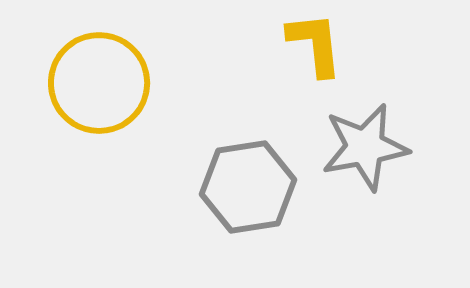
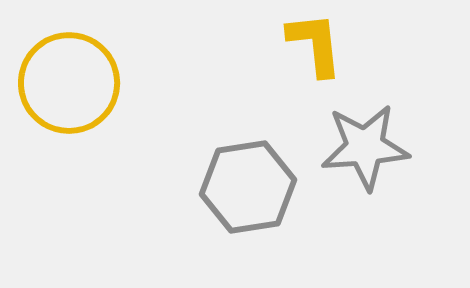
yellow circle: moved 30 px left
gray star: rotated 6 degrees clockwise
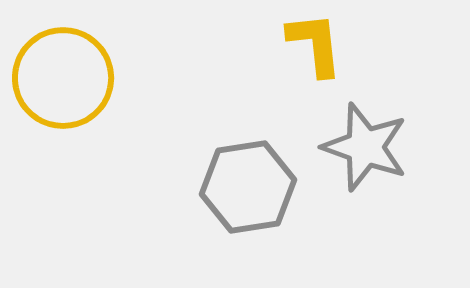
yellow circle: moved 6 px left, 5 px up
gray star: rotated 24 degrees clockwise
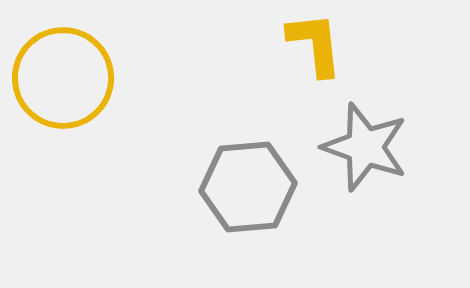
gray hexagon: rotated 4 degrees clockwise
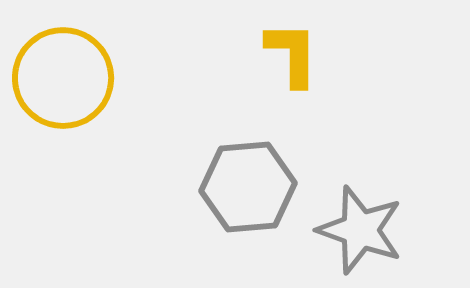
yellow L-shape: moved 23 px left, 10 px down; rotated 6 degrees clockwise
gray star: moved 5 px left, 83 px down
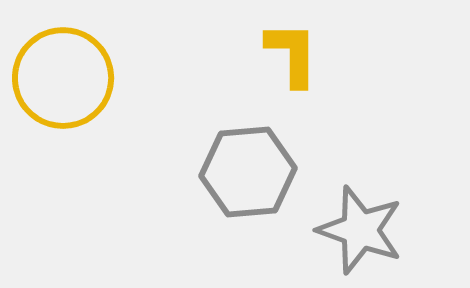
gray hexagon: moved 15 px up
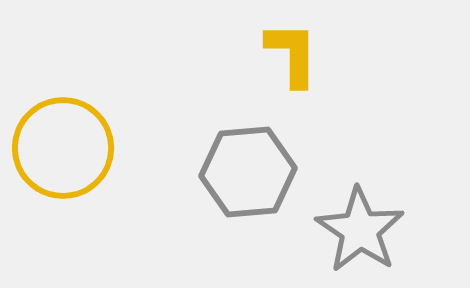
yellow circle: moved 70 px down
gray star: rotated 14 degrees clockwise
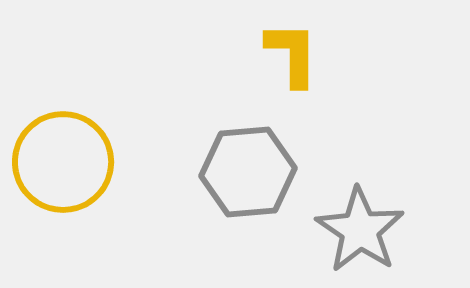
yellow circle: moved 14 px down
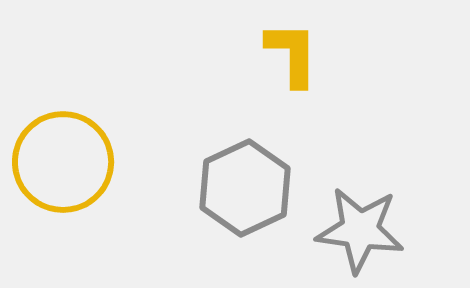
gray hexagon: moved 3 px left, 16 px down; rotated 20 degrees counterclockwise
gray star: rotated 26 degrees counterclockwise
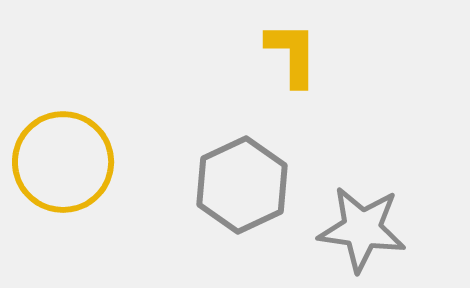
gray hexagon: moved 3 px left, 3 px up
gray star: moved 2 px right, 1 px up
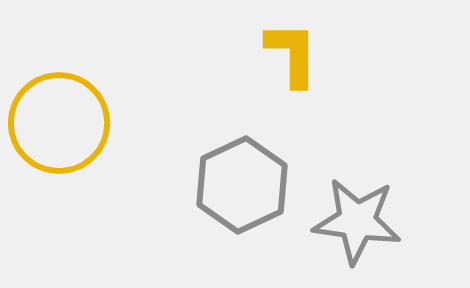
yellow circle: moved 4 px left, 39 px up
gray star: moved 5 px left, 8 px up
